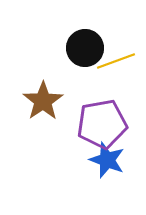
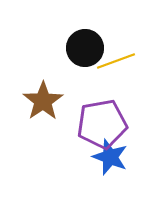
blue star: moved 3 px right, 3 px up
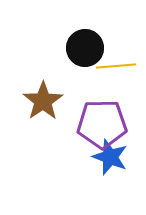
yellow line: moved 5 px down; rotated 15 degrees clockwise
purple pentagon: rotated 9 degrees clockwise
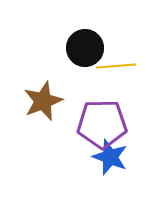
brown star: rotated 12 degrees clockwise
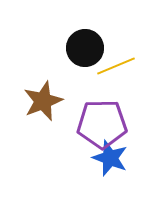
yellow line: rotated 18 degrees counterclockwise
blue star: moved 1 px down
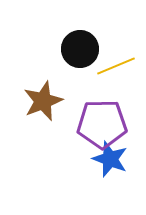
black circle: moved 5 px left, 1 px down
blue star: moved 1 px down
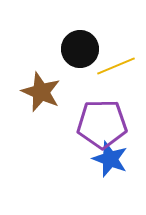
brown star: moved 2 px left, 9 px up; rotated 27 degrees counterclockwise
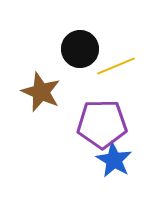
blue star: moved 4 px right, 1 px down; rotated 9 degrees clockwise
